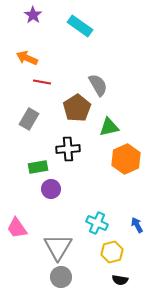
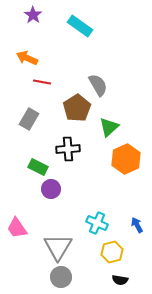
green triangle: rotated 30 degrees counterclockwise
green rectangle: rotated 36 degrees clockwise
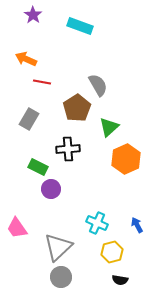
cyan rectangle: rotated 15 degrees counterclockwise
orange arrow: moved 1 px left, 1 px down
gray triangle: rotated 16 degrees clockwise
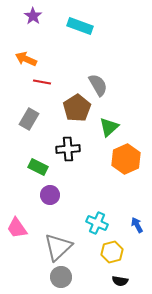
purple star: moved 1 px down
purple circle: moved 1 px left, 6 px down
black semicircle: moved 1 px down
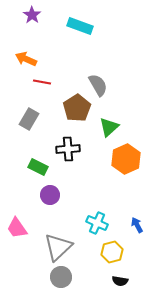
purple star: moved 1 px left, 1 px up
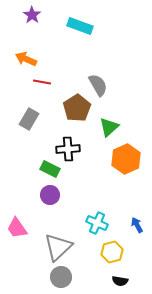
green rectangle: moved 12 px right, 2 px down
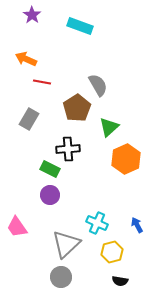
pink trapezoid: moved 1 px up
gray triangle: moved 8 px right, 3 px up
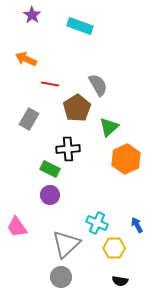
red line: moved 8 px right, 2 px down
yellow hexagon: moved 2 px right, 4 px up; rotated 15 degrees clockwise
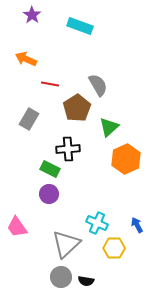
purple circle: moved 1 px left, 1 px up
black semicircle: moved 34 px left
